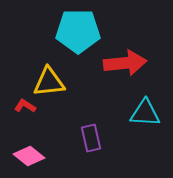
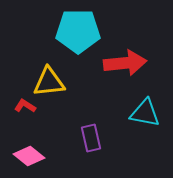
cyan triangle: rotated 8 degrees clockwise
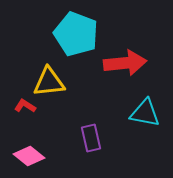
cyan pentagon: moved 2 px left, 3 px down; rotated 21 degrees clockwise
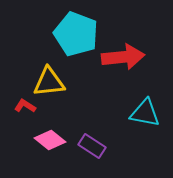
red arrow: moved 2 px left, 6 px up
purple rectangle: moved 1 px right, 8 px down; rotated 44 degrees counterclockwise
pink diamond: moved 21 px right, 16 px up
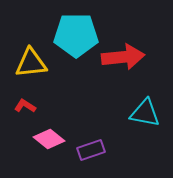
cyan pentagon: moved 1 px down; rotated 21 degrees counterclockwise
yellow triangle: moved 18 px left, 19 px up
pink diamond: moved 1 px left, 1 px up
purple rectangle: moved 1 px left, 4 px down; rotated 52 degrees counterclockwise
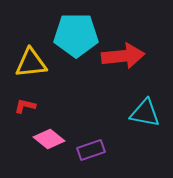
red arrow: moved 1 px up
red L-shape: rotated 20 degrees counterclockwise
